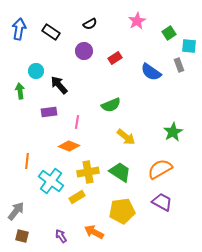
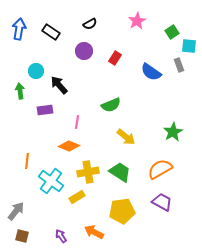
green square: moved 3 px right, 1 px up
red rectangle: rotated 24 degrees counterclockwise
purple rectangle: moved 4 px left, 2 px up
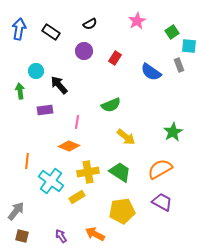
orange arrow: moved 1 px right, 2 px down
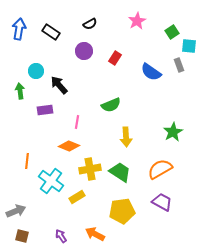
yellow arrow: rotated 48 degrees clockwise
yellow cross: moved 2 px right, 3 px up
gray arrow: rotated 30 degrees clockwise
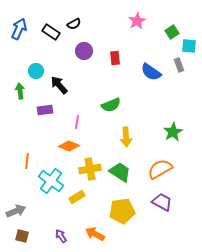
black semicircle: moved 16 px left
blue arrow: rotated 15 degrees clockwise
red rectangle: rotated 40 degrees counterclockwise
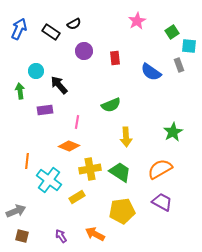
cyan cross: moved 2 px left, 1 px up
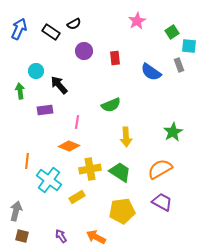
gray arrow: rotated 54 degrees counterclockwise
orange arrow: moved 1 px right, 3 px down
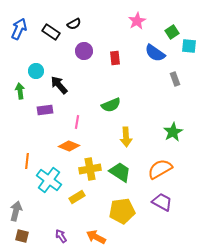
gray rectangle: moved 4 px left, 14 px down
blue semicircle: moved 4 px right, 19 px up
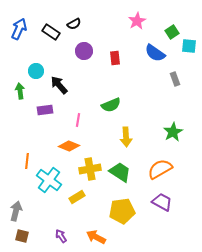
pink line: moved 1 px right, 2 px up
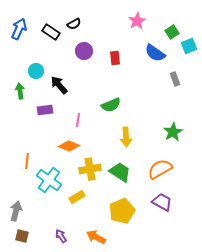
cyan square: rotated 28 degrees counterclockwise
yellow pentagon: rotated 15 degrees counterclockwise
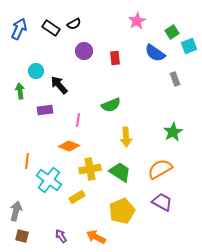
black rectangle: moved 4 px up
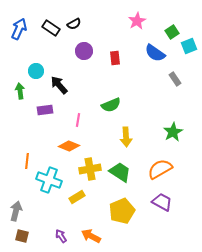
gray rectangle: rotated 16 degrees counterclockwise
cyan cross: rotated 15 degrees counterclockwise
orange arrow: moved 5 px left, 1 px up
